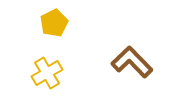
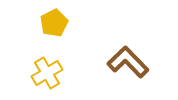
brown L-shape: moved 4 px left
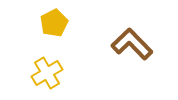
brown L-shape: moved 4 px right, 18 px up
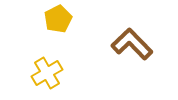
yellow pentagon: moved 4 px right, 4 px up
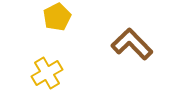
yellow pentagon: moved 1 px left, 2 px up
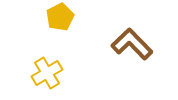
yellow pentagon: moved 3 px right
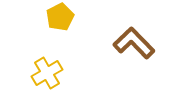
brown L-shape: moved 2 px right, 1 px up
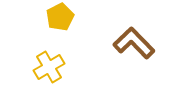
yellow cross: moved 2 px right, 6 px up
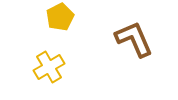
brown L-shape: moved 4 px up; rotated 21 degrees clockwise
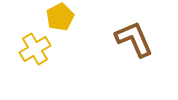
yellow cross: moved 14 px left, 18 px up
